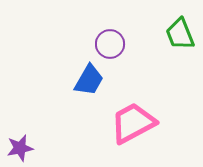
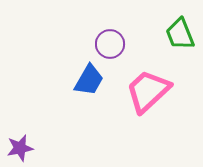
pink trapezoid: moved 15 px right, 32 px up; rotated 15 degrees counterclockwise
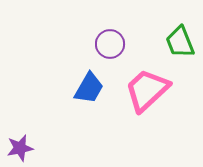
green trapezoid: moved 8 px down
blue trapezoid: moved 8 px down
pink trapezoid: moved 1 px left, 1 px up
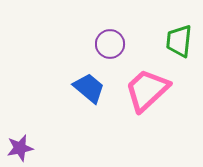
green trapezoid: moved 1 px left, 1 px up; rotated 28 degrees clockwise
blue trapezoid: rotated 80 degrees counterclockwise
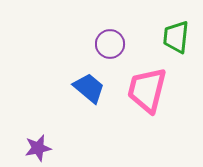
green trapezoid: moved 3 px left, 4 px up
pink trapezoid: rotated 33 degrees counterclockwise
purple star: moved 18 px right
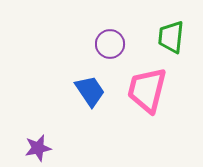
green trapezoid: moved 5 px left
blue trapezoid: moved 1 px right, 3 px down; rotated 16 degrees clockwise
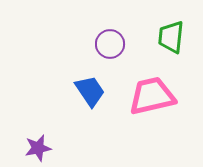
pink trapezoid: moved 5 px right, 6 px down; rotated 63 degrees clockwise
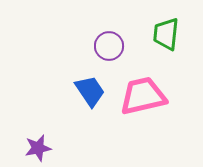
green trapezoid: moved 5 px left, 3 px up
purple circle: moved 1 px left, 2 px down
pink trapezoid: moved 9 px left
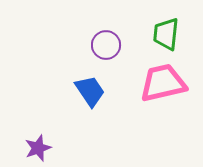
purple circle: moved 3 px left, 1 px up
pink trapezoid: moved 20 px right, 13 px up
purple star: rotated 8 degrees counterclockwise
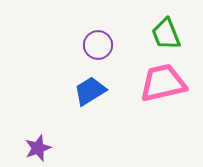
green trapezoid: rotated 28 degrees counterclockwise
purple circle: moved 8 px left
blue trapezoid: rotated 88 degrees counterclockwise
